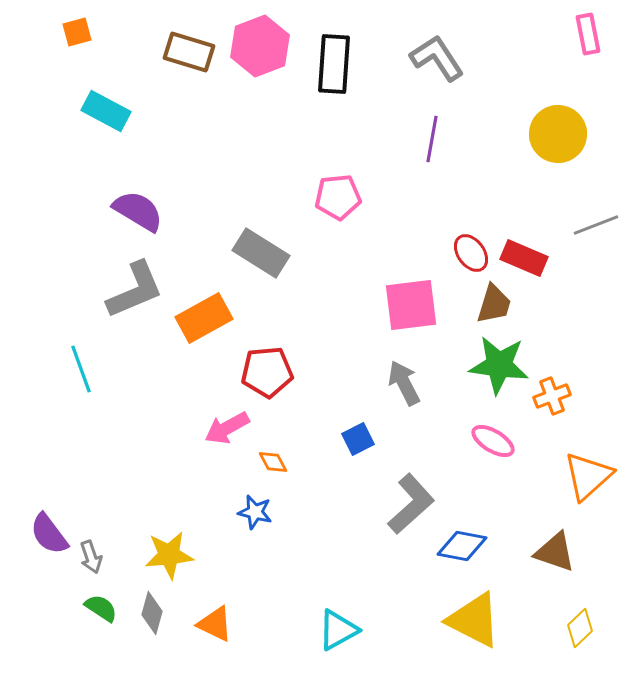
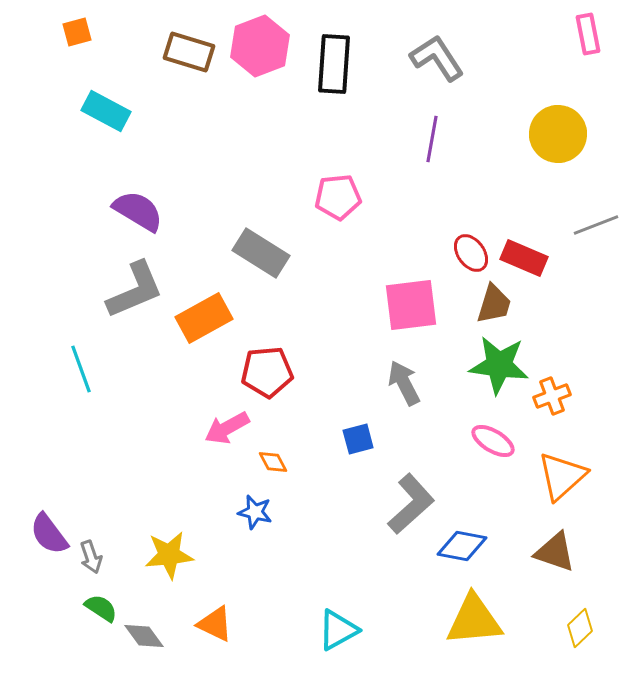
blue square at (358, 439): rotated 12 degrees clockwise
orange triangle at (588, 476): moved 26 px left
gray diamond at (152, 613): moved 8 px left, 23 px down; rotated 51 degrees counterclockwise
yellow triangle at (474, 620): rotated 32 degrees counterclockwise
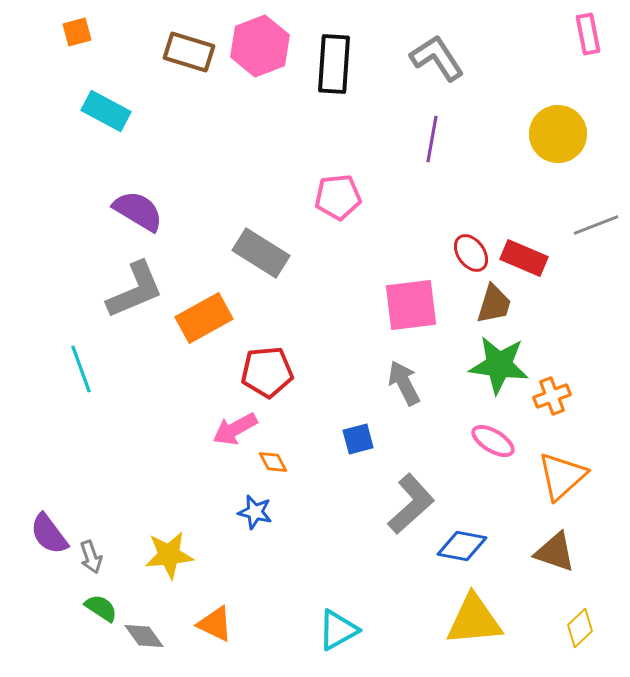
pink arrow at (227, 428): moved 8 px right, 1 px down
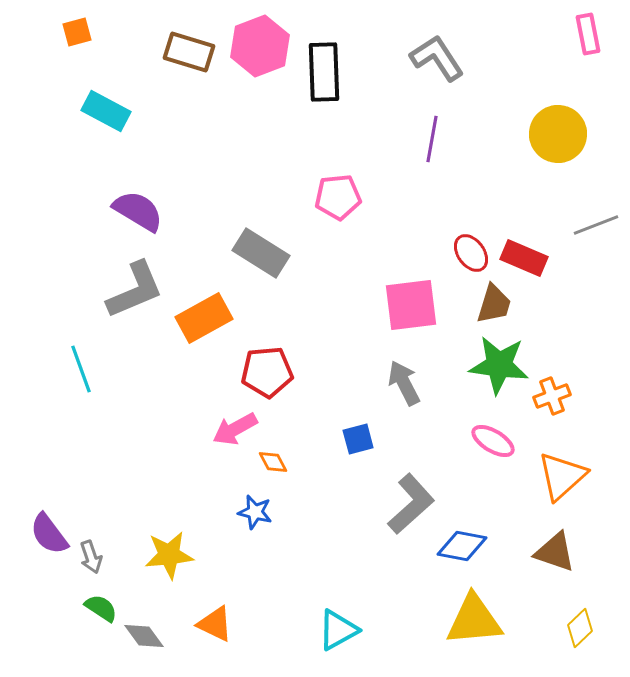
black rectangle at (334, 64): moved 10 px left, 8 px down; rotated 6 degrees counterclockwise
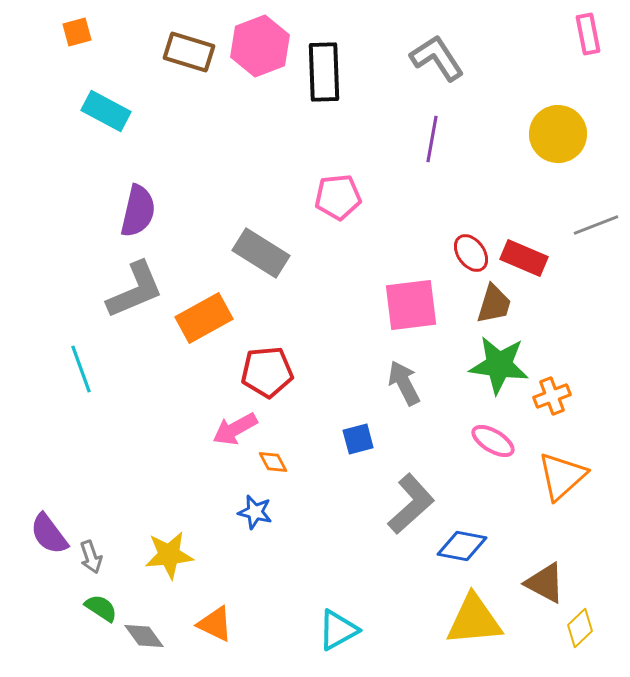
purple semicircle at (138, 211): rotated 72 degrees clockwise
brown triangle at (555, 552): moved 10 px left, 31 px down; rotated 9 degrees clockwise
